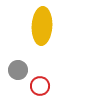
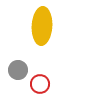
red circle: moved 2 px up
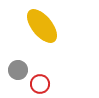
yellow ellipse: rotated 42 degrees counterclockwise
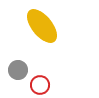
red circle: moved 1 px down
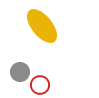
gray circle: moved 2 px right, 2 px down
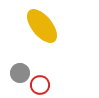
gray circle: moved 1 px down
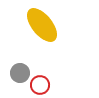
yellow ellipse: moved 1 px up
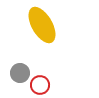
yellow ellipse: rotated 9 degrees clockwise
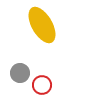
red circle: moved 2 px right
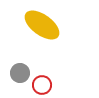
yellow ellipse: rotated 24 degrees counterclockwise
